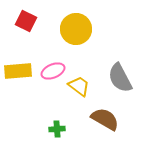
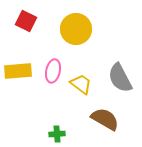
pink ellipse: rotated 55 degrees counterclockwise
yellow trapezoid: moved 2 px right, 2 px up
green cross: moved 5 px down
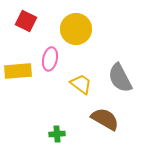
pink ellipse: moved 3 px left, 12 px up
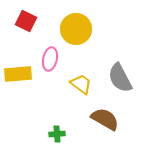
yellow rectangle: moved 3 px down
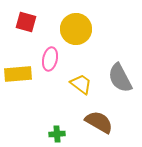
red square: moved 1 px down; rotated 10 degrees counterclockwise
brown semicircle: moved 6 px left, 3 px down
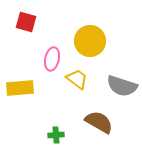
yellow circle: moved 14 px right, 12 px down
pink ellipse: moved 2 px right
yellow rectangle: moved 2 px right, 14 px down
gray semicircle: moved 2 px right, 8 px down; rotated 44 degrees counterclockwise
yellow trapezoid: moved 4 px left, 5 px up
green cross: moved 1 px left, 1 px down
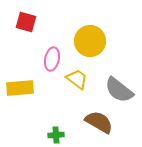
gray semicircle: moved 3 px left, 4 px down; rotated 20 degrees clockwise
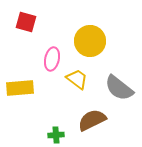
gray semicircle: moved 2 px up
brown semicircle: moved 7 px left, 2 px up; rotated 56 degrees counterclockwise
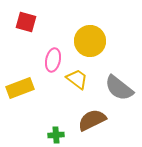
pink ellipse: moved 1 px right, 1 px down
yellow rectangle: rotated 16 degrees counterclockwise
